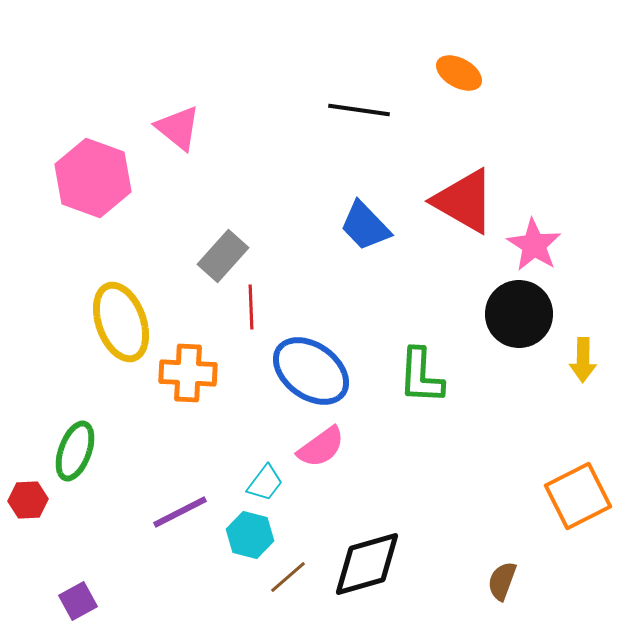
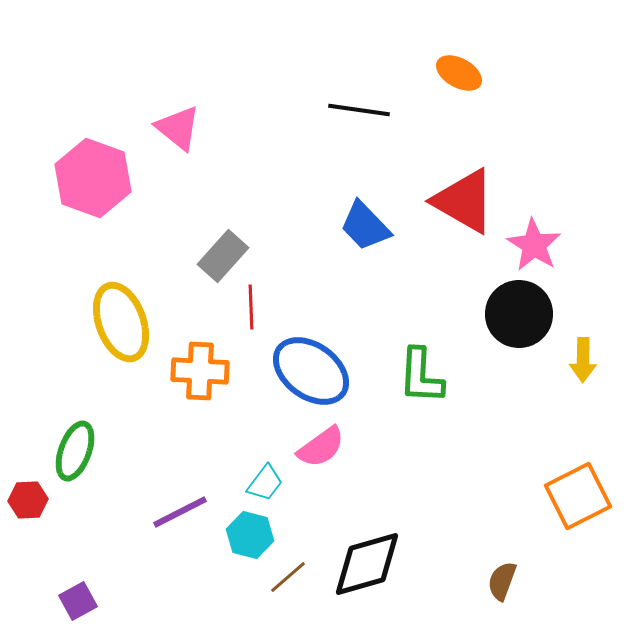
orange cross: moved 12 px right, 2 px up
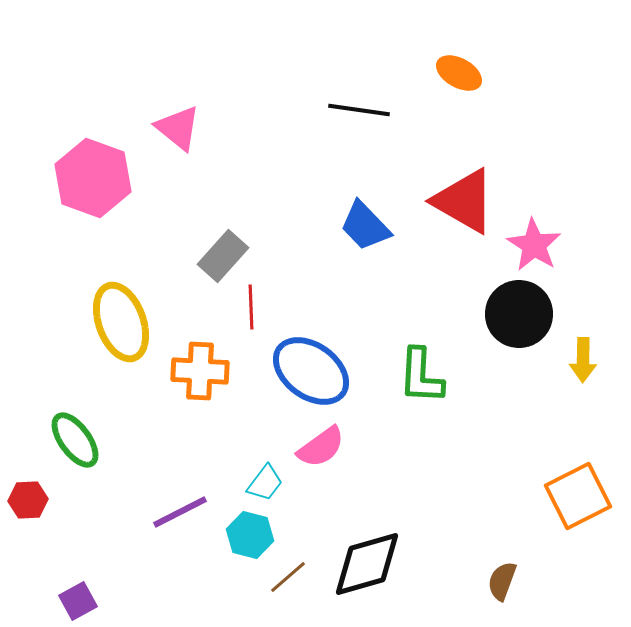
green ellipse: moved 11 px up; rotated 56 degrees counterclockwise
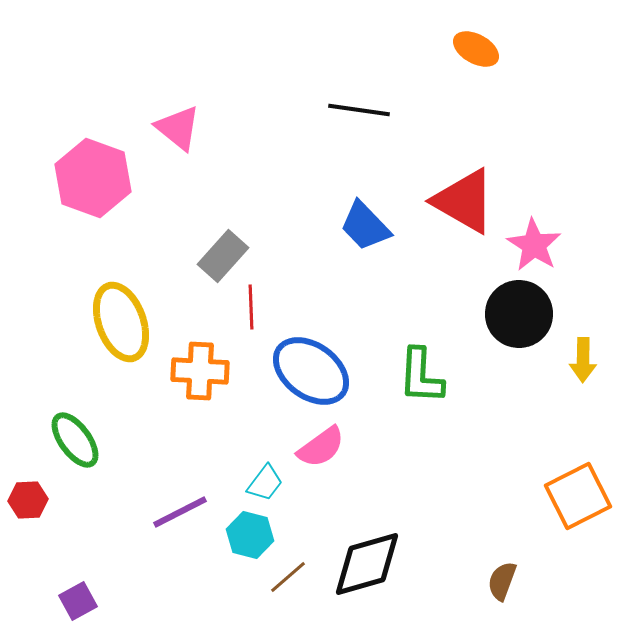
orange ellipse: moved 17 px right, 24 px up
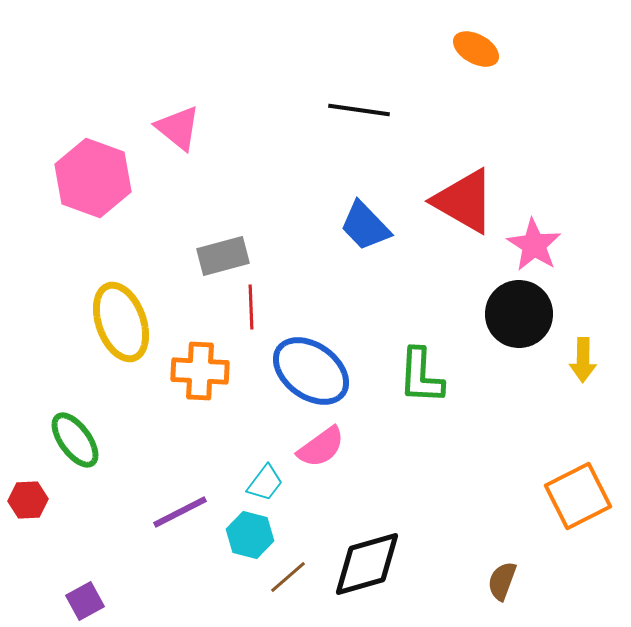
gray rectangle: rotated 33 degrees clockwise
purple square: moved 7 px right
